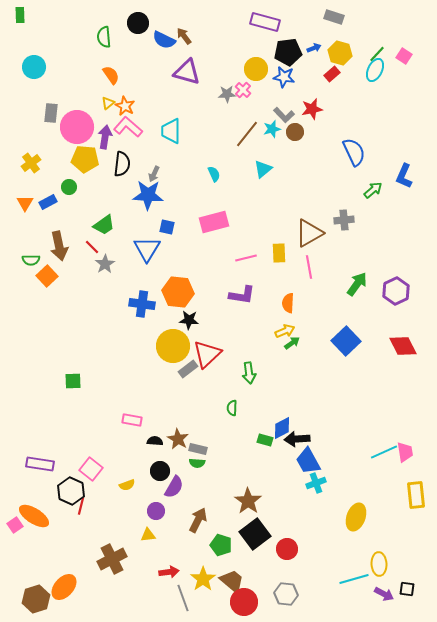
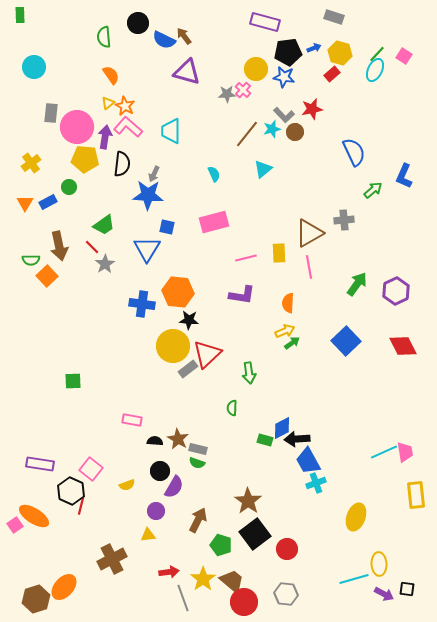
green semicircle at (197, 463): rotated 14 degrees clockwise
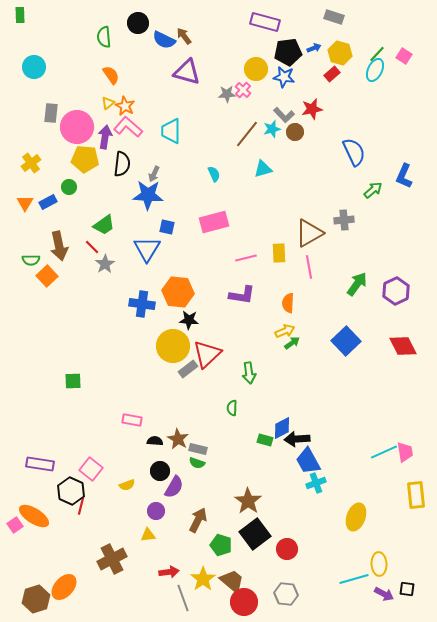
cyan triangle at (263, 169): rotated 24 degrees clockwise
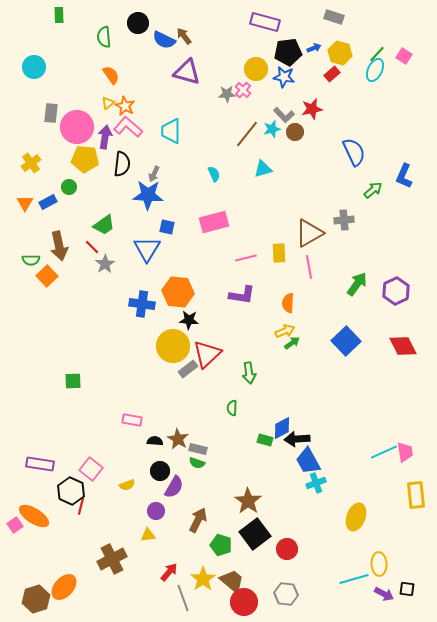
green rectangle at (20, 15): moved 39 px right
red arrow at (169, 572): rotated 42 degrees counterclockwise
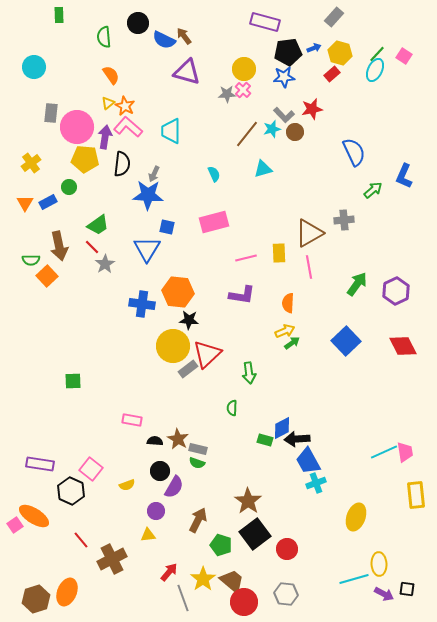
gray rectangle at (334, 17): rotated 66 degrees counterclockwise
yellow circle at (256, 69): moved 12 px left
blue star at (284, 77): rotated 15 degrees counterclockwise
green trapezoid at (104, 225): moved 6 px left
red line at (81, 506): moved 34 px down; rotated 54 degrees counterclockwise
orange ellipse at (64, 587): moved 3 px right, 5 px down; rotated 20 degrees counterclockwise
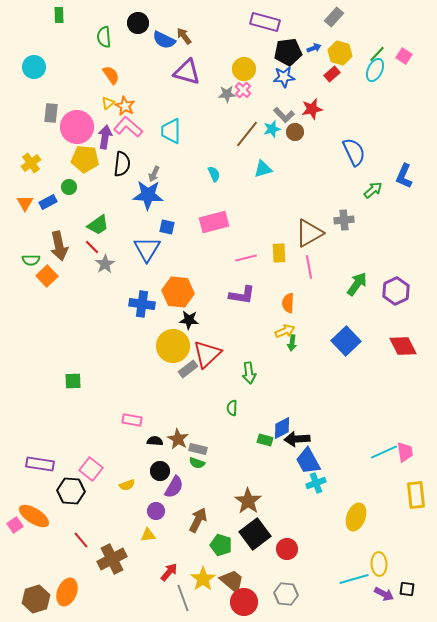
green arrow at (292, 343): rotated 133 degrees clockwise
black hexagon at (71, 491): rotated 20 degrees counterclockwise
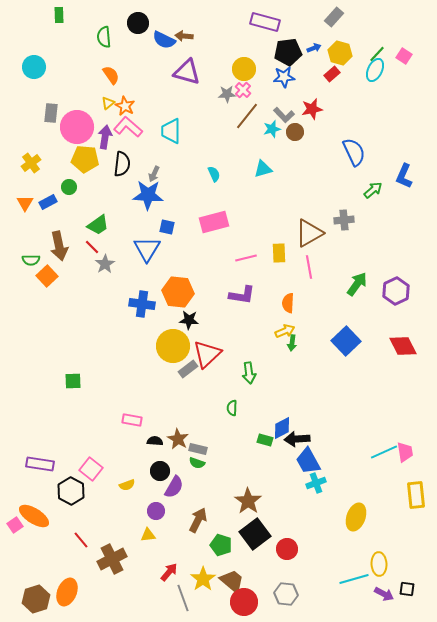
brown arrow at (184, 36): rotated 48 degrees counterclockwise
brown line at (247, 134): moved 18 px up
black hexagon at (71, 491): rotated 24 degrees clockwise
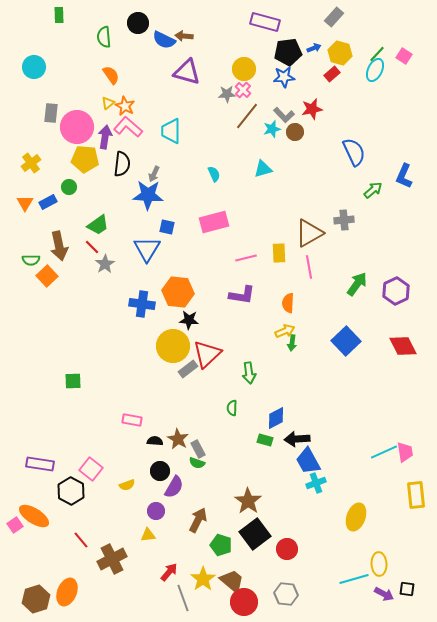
blue diamond at (282, 428): moved 6 px left, 10 px up
gray rectangle at (198, 449): rotated 48 degrees clockwise
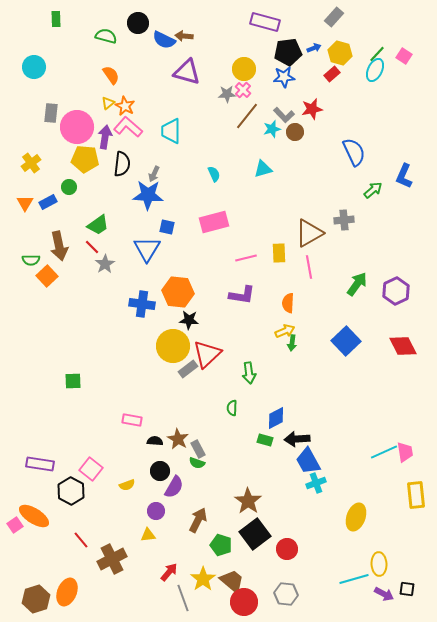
green rectangle at (59, 15): moved 3 px left, 4 px down
green semicircle at (104, 37): moved 2 px right, 1 px up; rotated 110 degrees clockwise
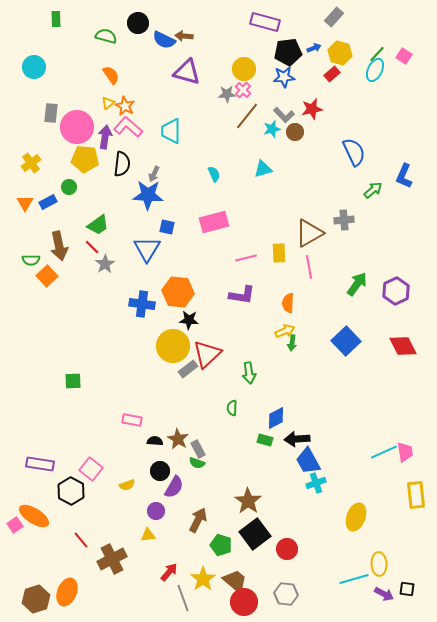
brown trapezoid at (232, 581): moved 3 px right
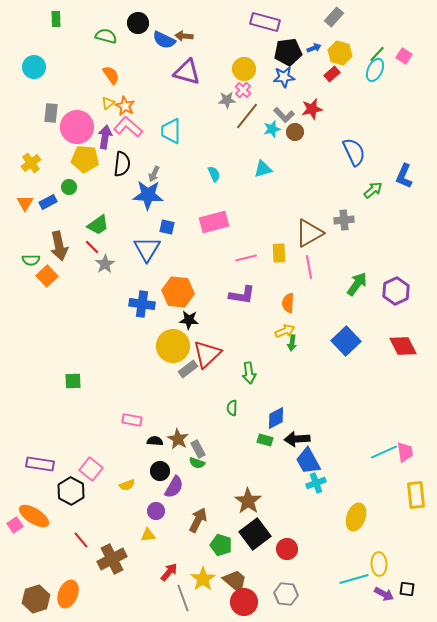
gray star at (227, 94): moved 6 px down
orange ellipse at (67, 592): moved 1 px right, 2 px down
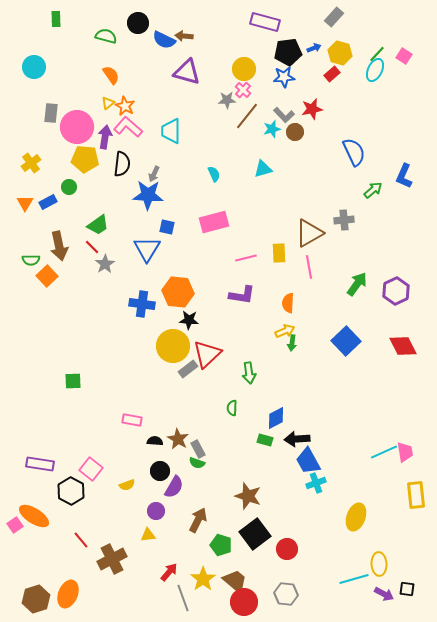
brown star at (248, 501): moved 5 px up; rotated 16 degrees counterclockwise
